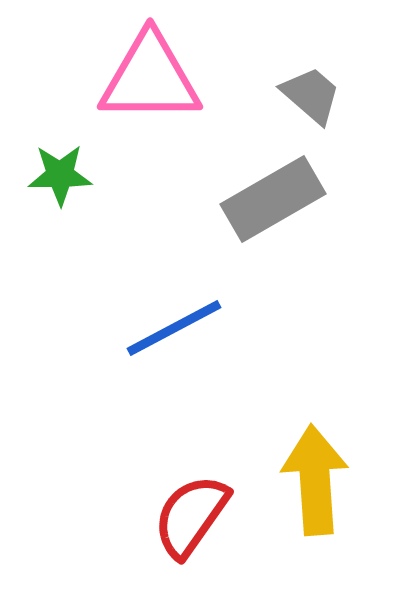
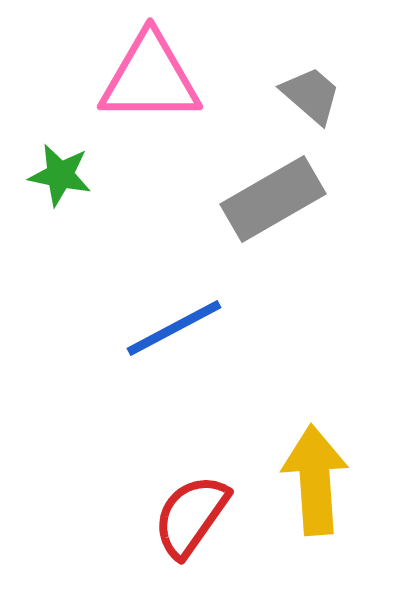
green star: rotated 12 degrees clockwise
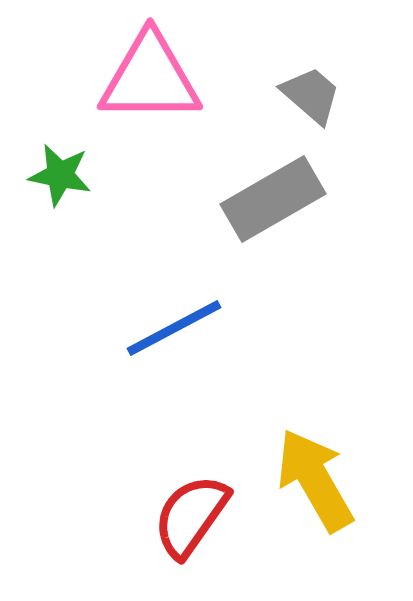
yellow arrow: rotated 26 degrees counterclockwise
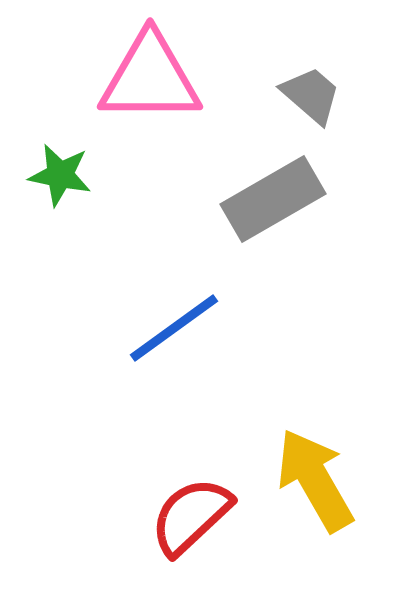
blue line: rotated 8 degrees counterclockwise
red semicircle: rotated 12 degrees clockwise
